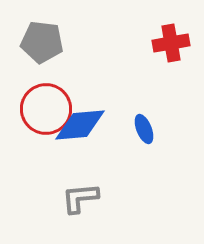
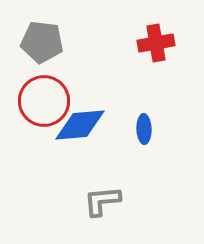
red cross: moved 15 px left
red circle: moved 2 px left, 8 px up
blue ellipse: rotated 20 degrees clockwise
gray L-shape: moved 22 px right, 3 px down
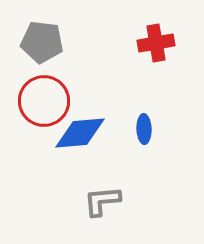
blue diamond: moved 8 px down
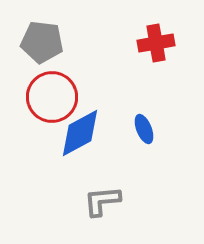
red circle: moved 8 px right, 4 px up
blue ellipse: rotated 20 degrees counterclockwise
blue diamond: rotated 24 degrees counterclockwise
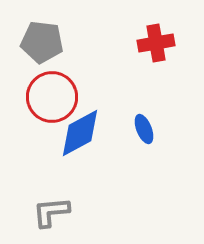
gray L-shape: moved 51 px left, 11 px down
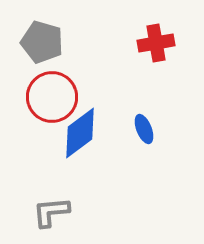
gray pentagon: rotated 9 degrees clockwise
blue diamond: rotated 8 degrees counterclockwise
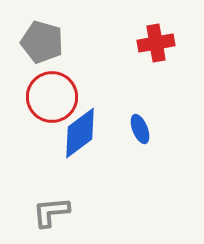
blue ellipse: moved 4 px left
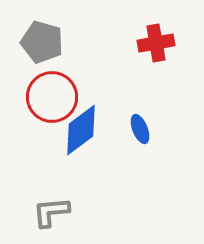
blue diamond: moved 1 px right, 3 px up
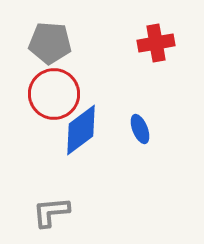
gray pentagon: moved 8 px right, 1 px down; rotated 12 degrees counterclockwise
red circle: moved 2 px right, 3 px up
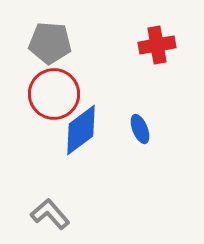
red cross: moved 1 px right, 2 px down
gray L-shape: moved 1 px left, 2 px down; rotated 54 degrees clockwise
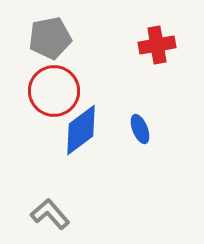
gray pentagon: moved 5 px up; rotated 15 degrees counterclockwise
red circle: moved 3 px up
